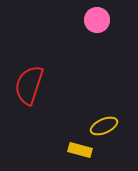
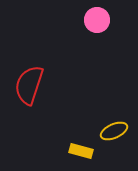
yellow ellipse: moved 10 px right, 5 px down
yellow rectangle: moved 1 px right, 1 px down
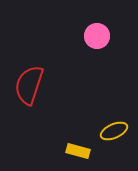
pink circle: moved 16 px down
yellow rectangle: moved 3 px left
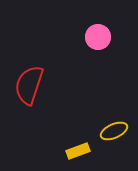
pink circle: moved 1 px right, 1 px down
yellow rectangle: rotated 35 degrees counterclockwise
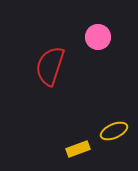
red semicircle: moved 21 px right, 19 px up
yellow rectangle: moved 2 px up
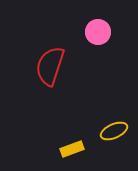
pink circle: moved 5 px up
yellow rectangle: moved 6 px left
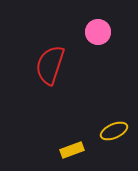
red semicircle: moved 1 px up
yellow rectangle: moved 1 px down
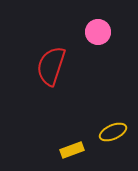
red semicircle: moved 1 px right, 1 px down
yellow ellipse: moved 1 px left, 1 px down
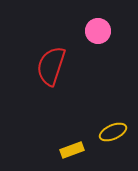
pink circle: moved 1 px up
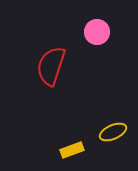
pink circle: moved 1 px left, 1 px down
